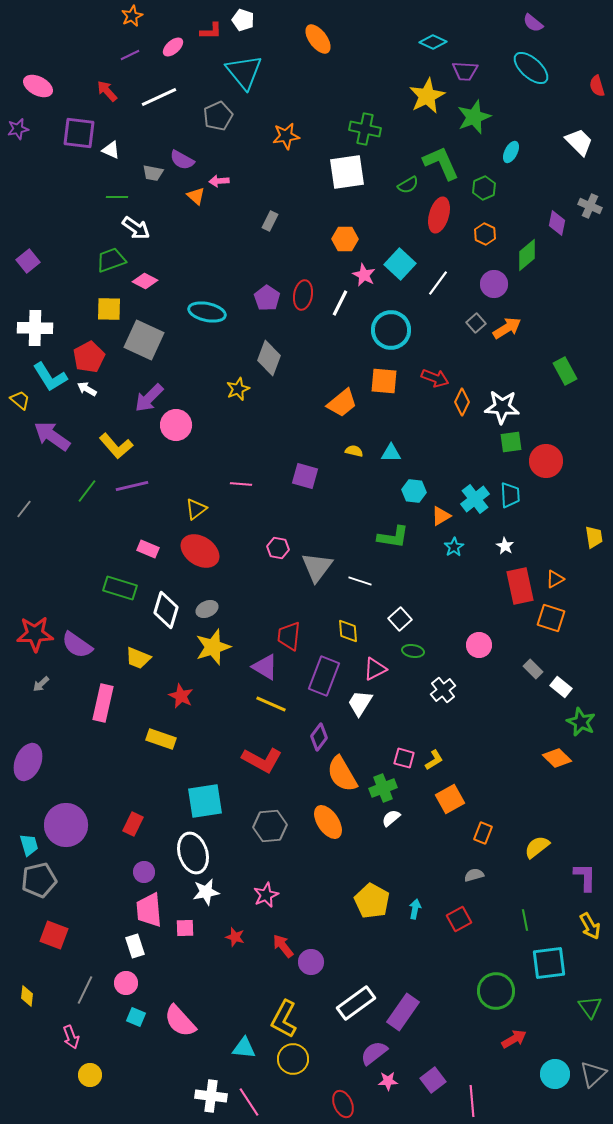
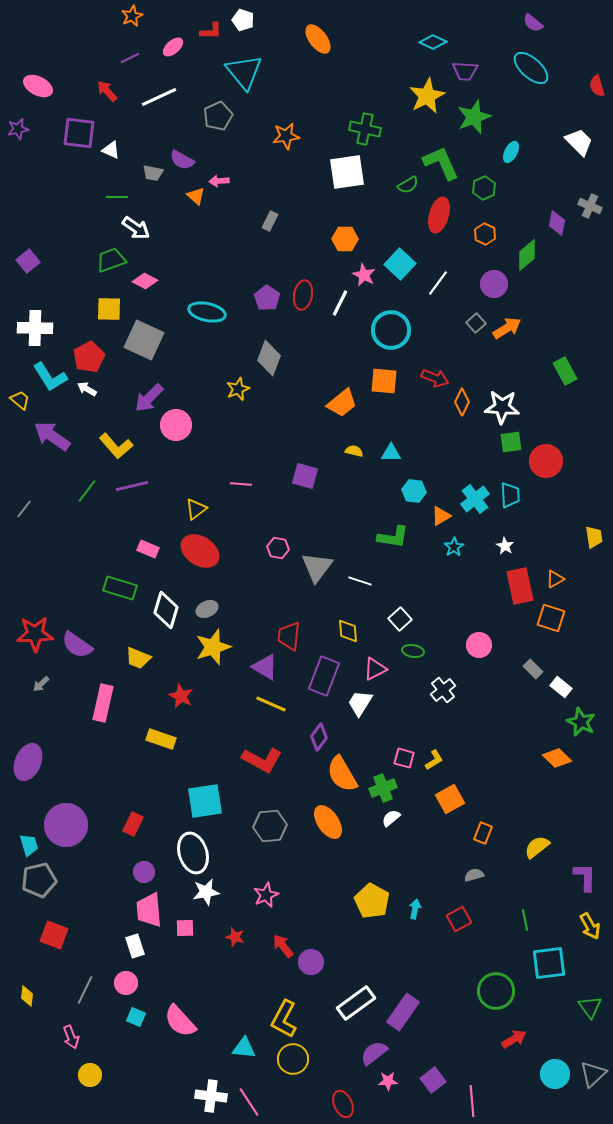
purple line at (130, 55): moved 3 px down
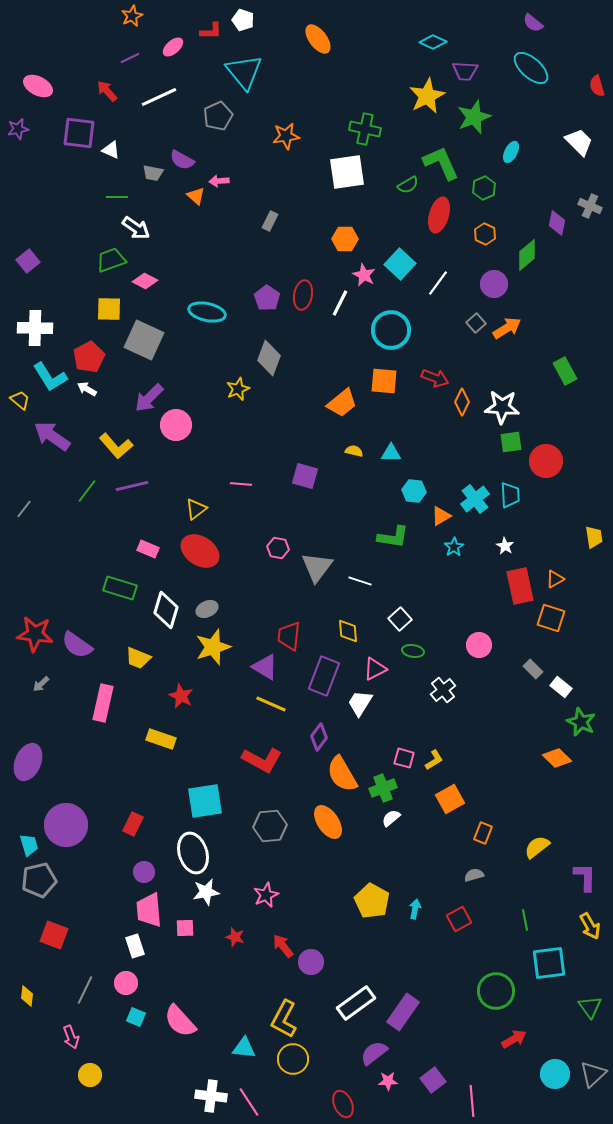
red star at (35, 634): rotated 9 degrees clockwise
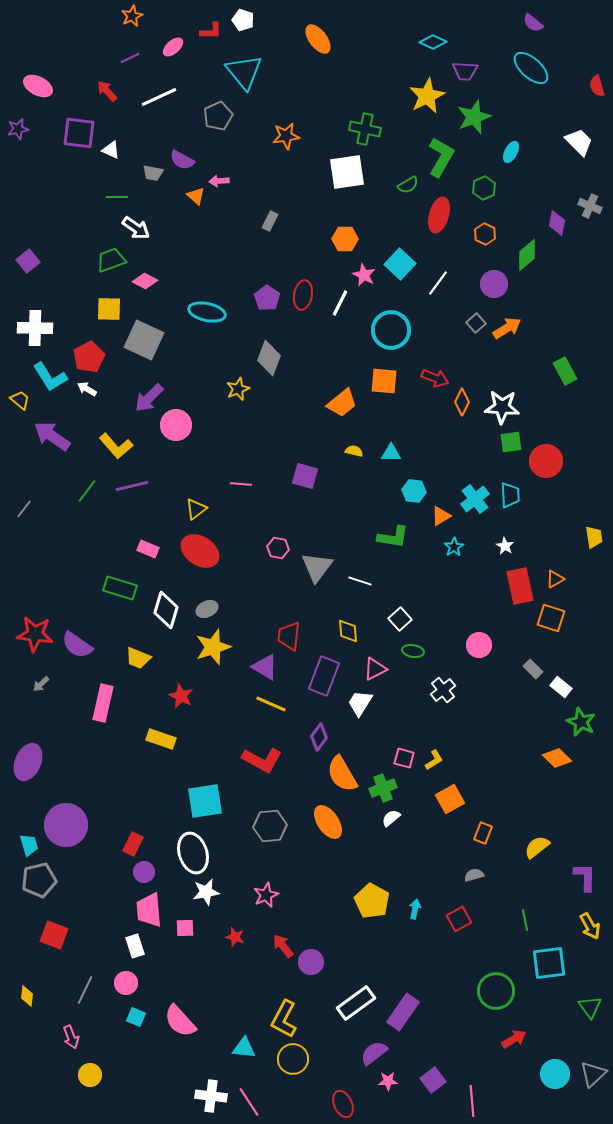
green L-shape at (441, 163): moved 6 px up; rotated 54 degrees clockwise
red rectangle at (133, 824): moved 20 px down
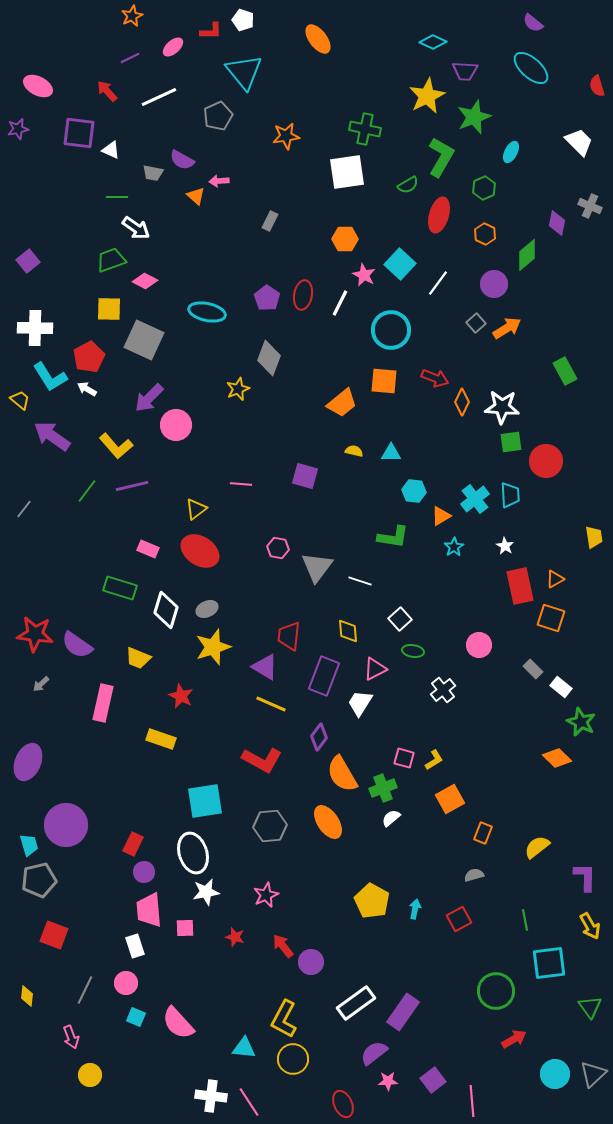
pink semicircle at (180, 1021): moved 2 px left, 2 px down
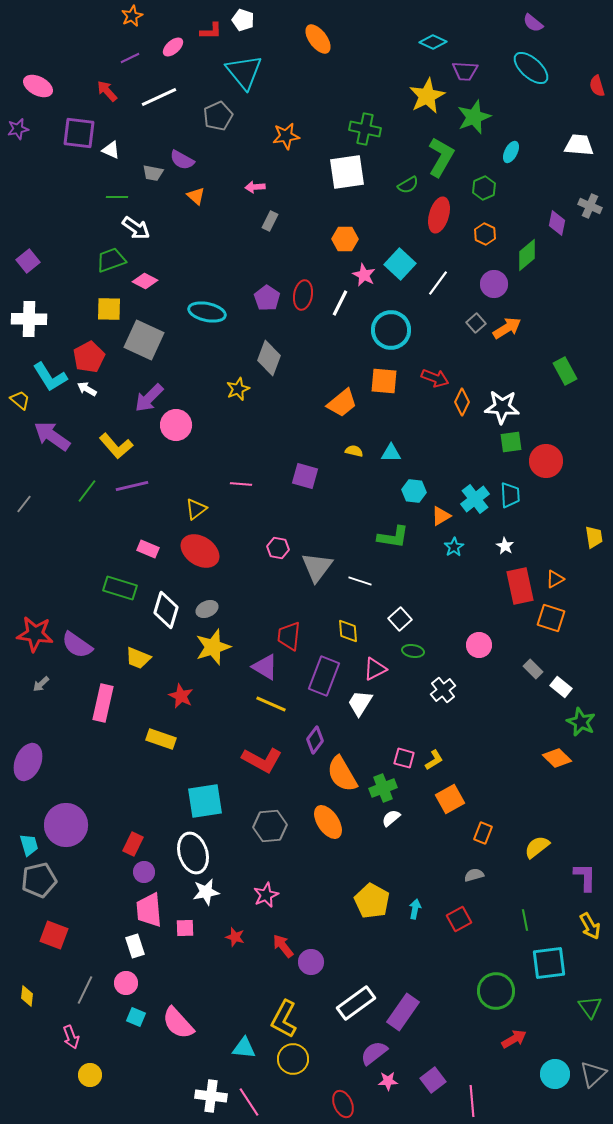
white trapezoid at (579, 142): moved 3 px down; rotated 40 degrees counterclockwise
pink arrow at (219, 181): moved 36 px right, 6 px down
white cross at (35, 328): moved 6 px left, 9 px up
gray line at (24, 509): moved 5 px up
purple diamond at (319, 737): moved 4 px left, 3 px down
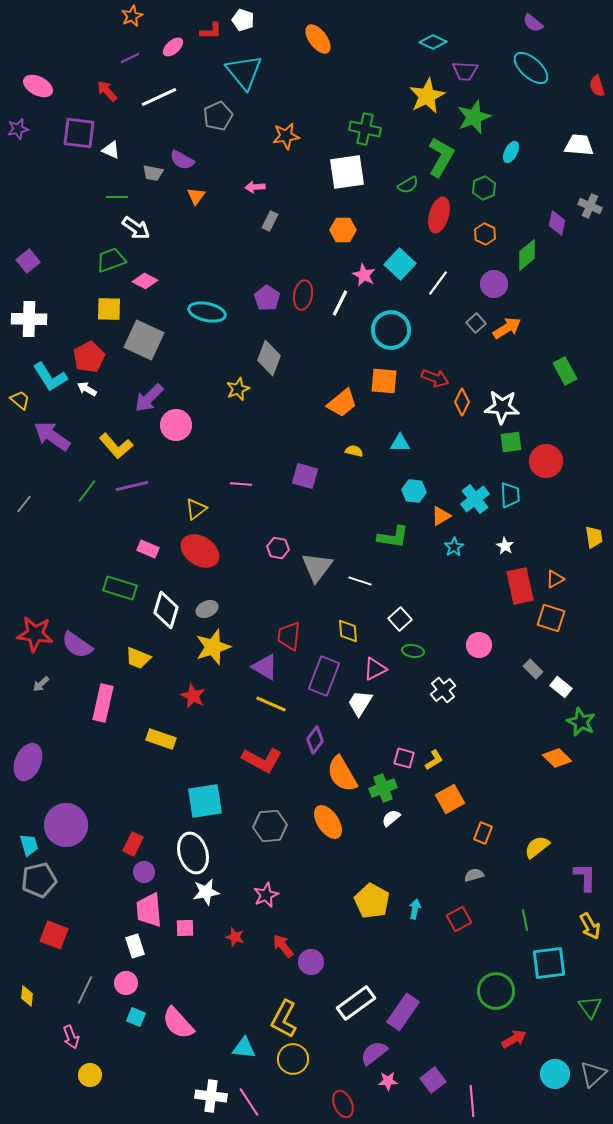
orange triangle at (196, 196): rotated 24 degrees clockwise
orange hexagon at (345, 239): moved 2 px left, 9 px up
cyan triangle at (391, 453): moved 9 px right, 10 px up
red star at (181, 696): moved 12 px right
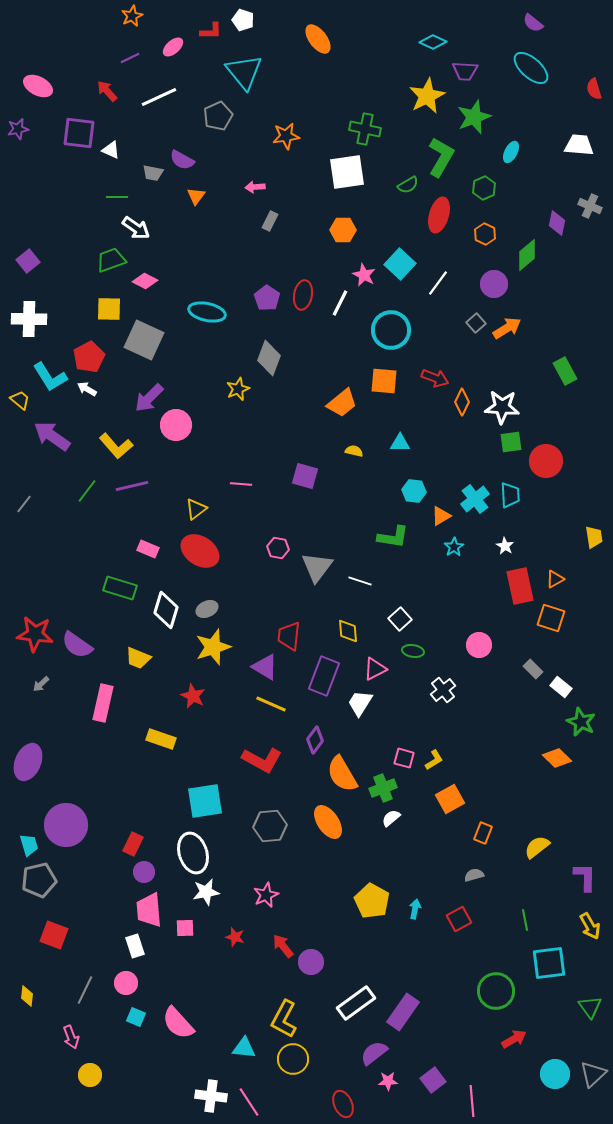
red semicircle at (597, 86): moved 3 px left, 3 px down
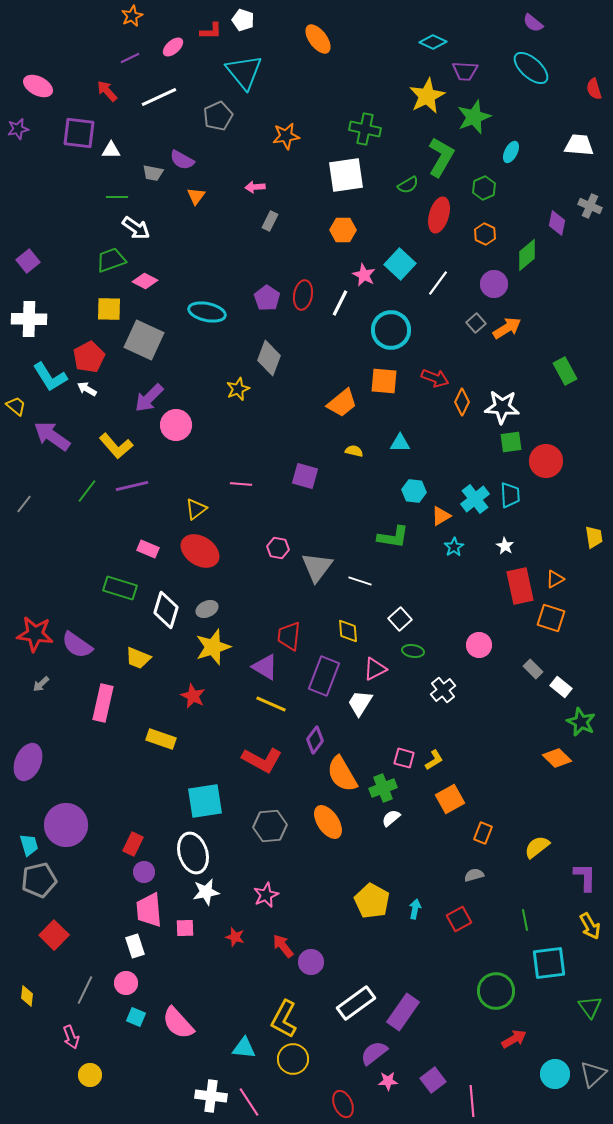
white triangle at (111, 150): rotated 24 degrees counterclockwise
white square at (347, 172): moved 1 px left, 3 px down
yellow trapezoid at (20, 400): moved 4 px left, 6 px down
red square at (54, 935): rotated 24 degrees clockwise
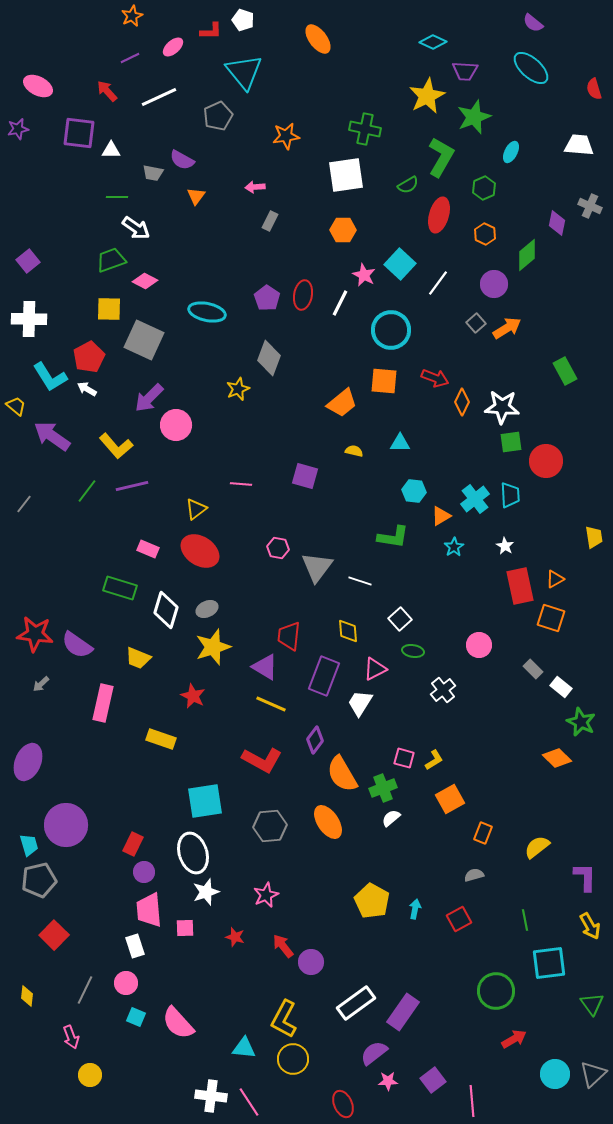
white star at (206, 892): rotated 8 degrees counterclockwise
green triangle at (590, 1007): moved 2 px right, 3 px up
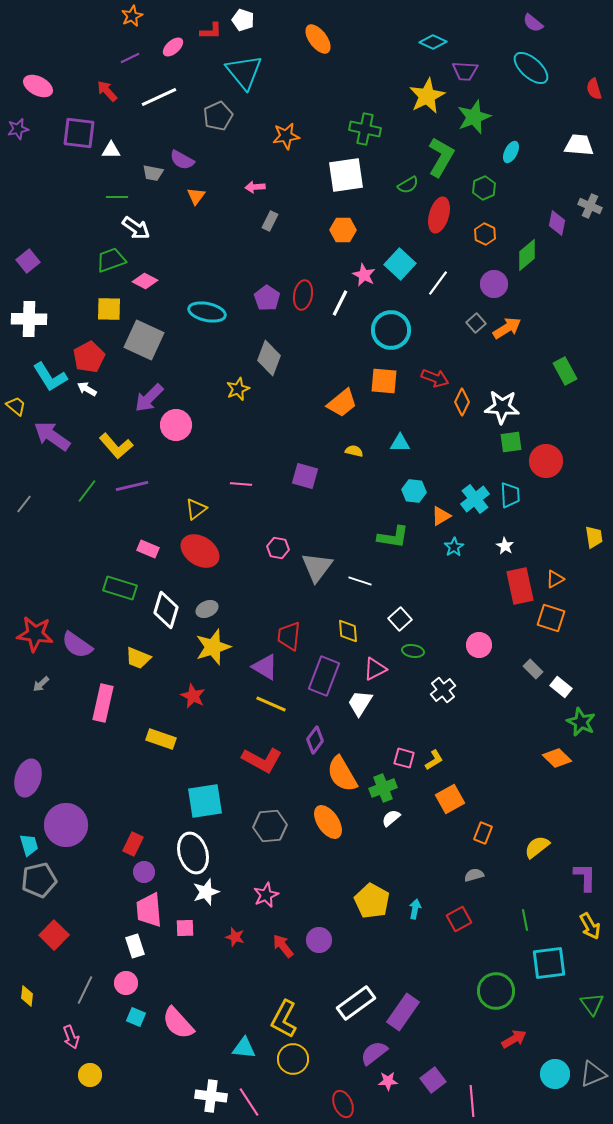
purple ellipse at (28, 762): moved 16 px down; rotated 6 degrees counterclockwise
purple circle at (311, 962): moved 8 px right, 22 px up
gray triangle at (593, 1074): rotated 20 degrees clockwise
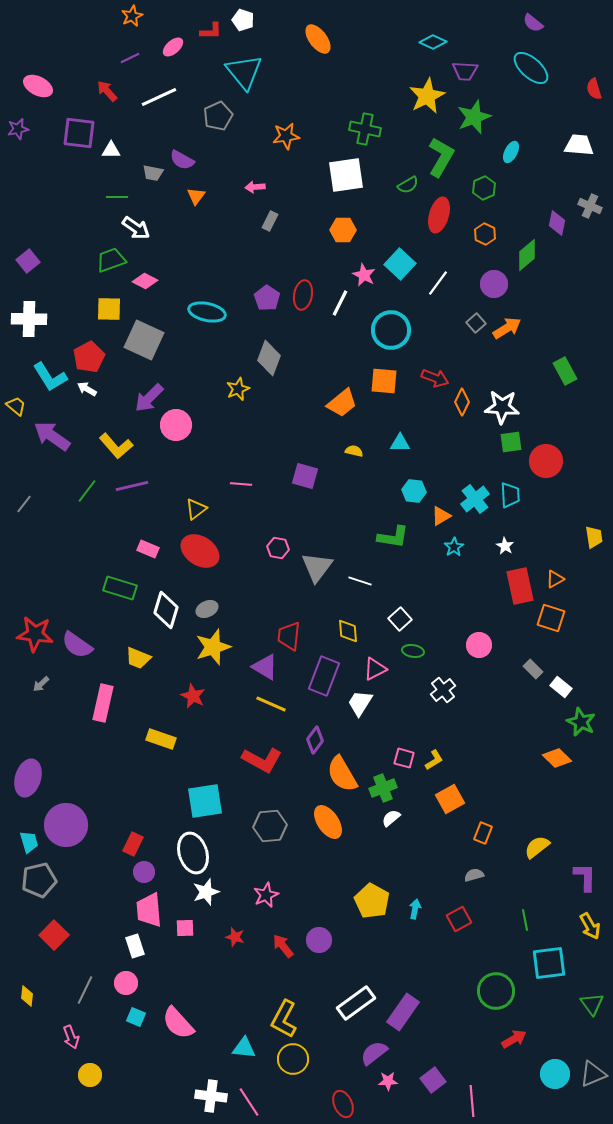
cyan trapezoid at (29, 845): moved 3 px up
